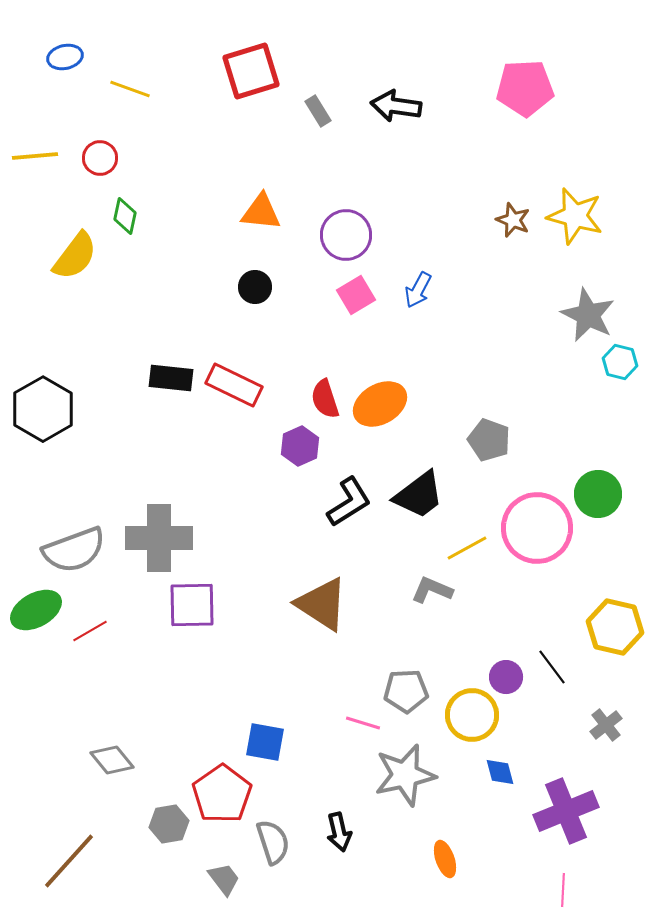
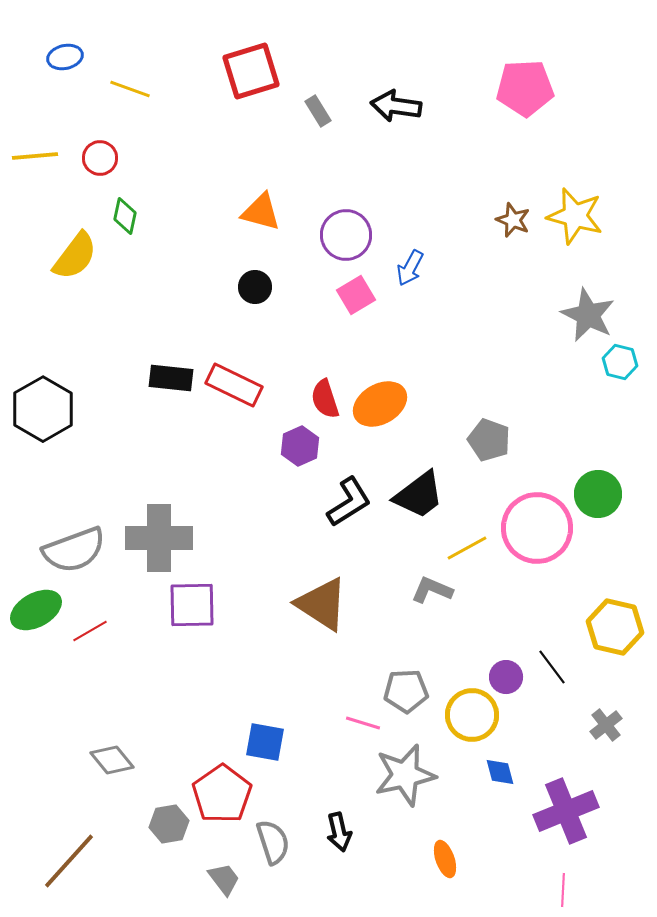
orange triangle at (261, 212): rotated 9 degrees clockwise
blue arrow at (418, 290): moved 8 px left, 22 px up
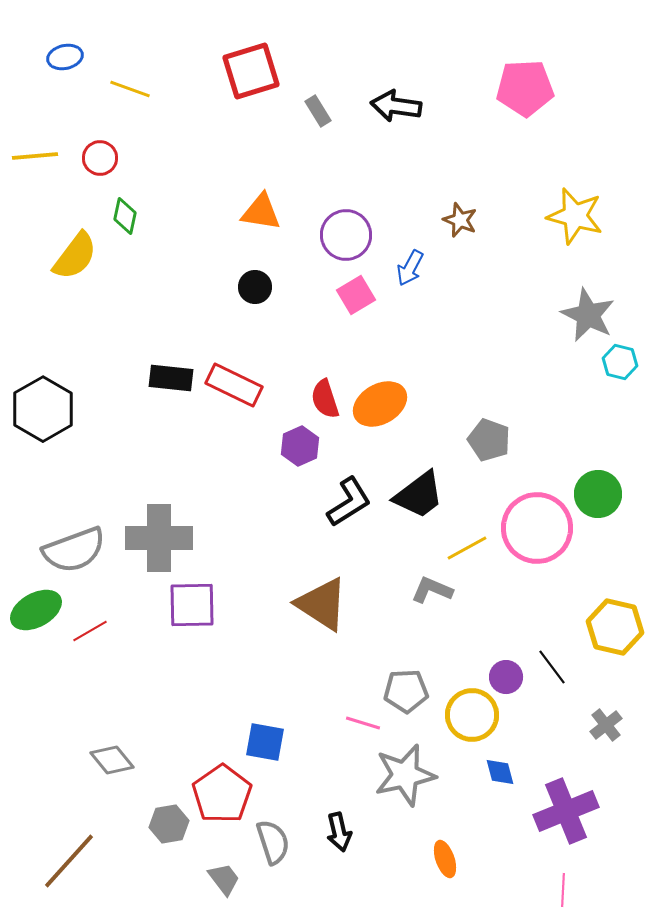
orange triangle at (261, 212): rotated 6 degrees counterclockwise
brown star at (513, 220): moved 53 px left
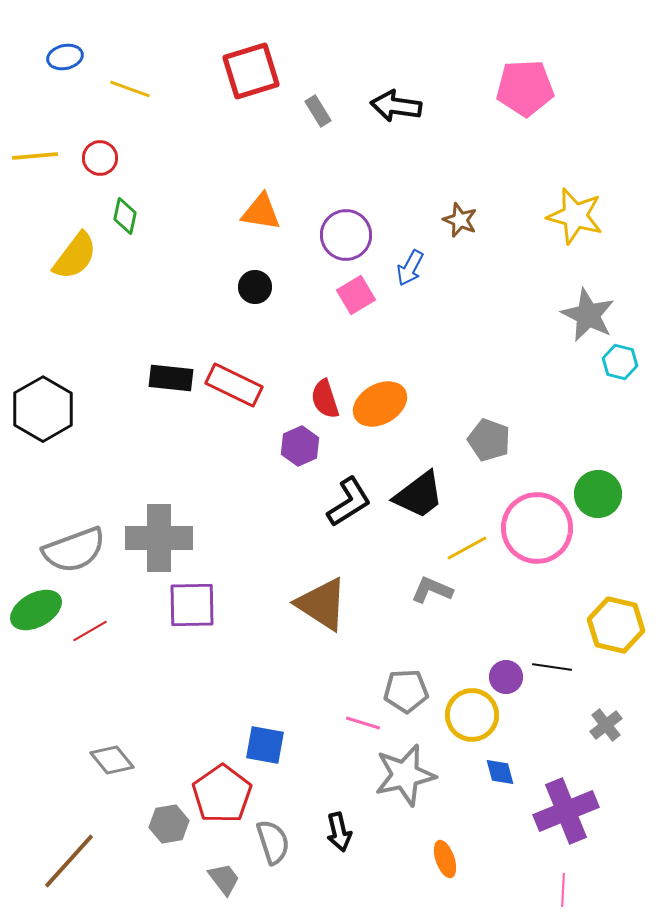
yellow hexagon at (615, 627): moved 1 px right, 2 px up
black line at (552, 667): rotated 45 degrees counterclockwise
blue square at (265, 742): moved 3 px down
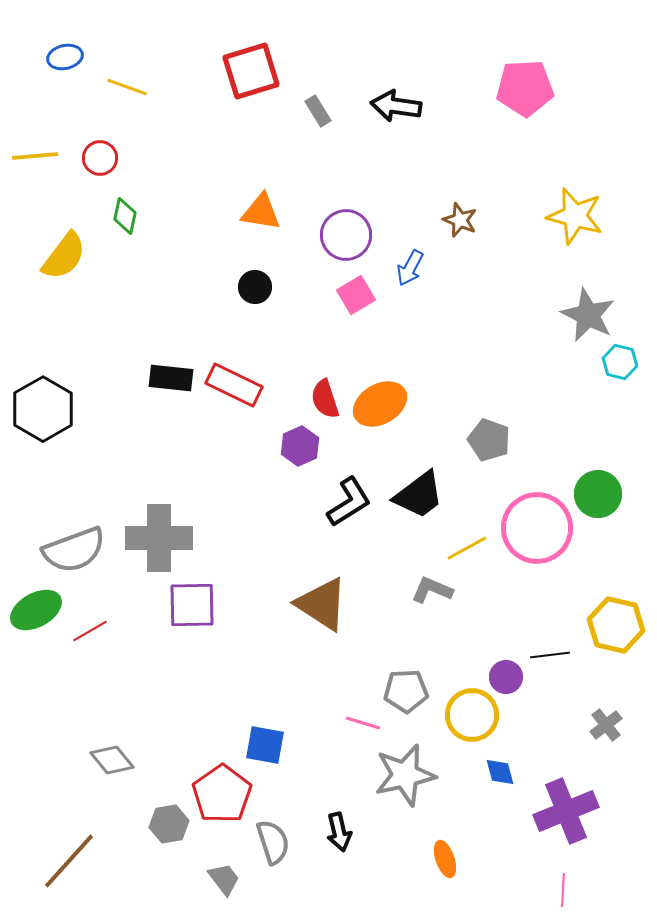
yellow line at (130, 89): moved 3 px left, 2 px up
yellow semicircle at (75, 256): moved 11 px left
black line at (552, 667): moved 2 px left, 12 px up; rotated 15 degrees counterclockwise
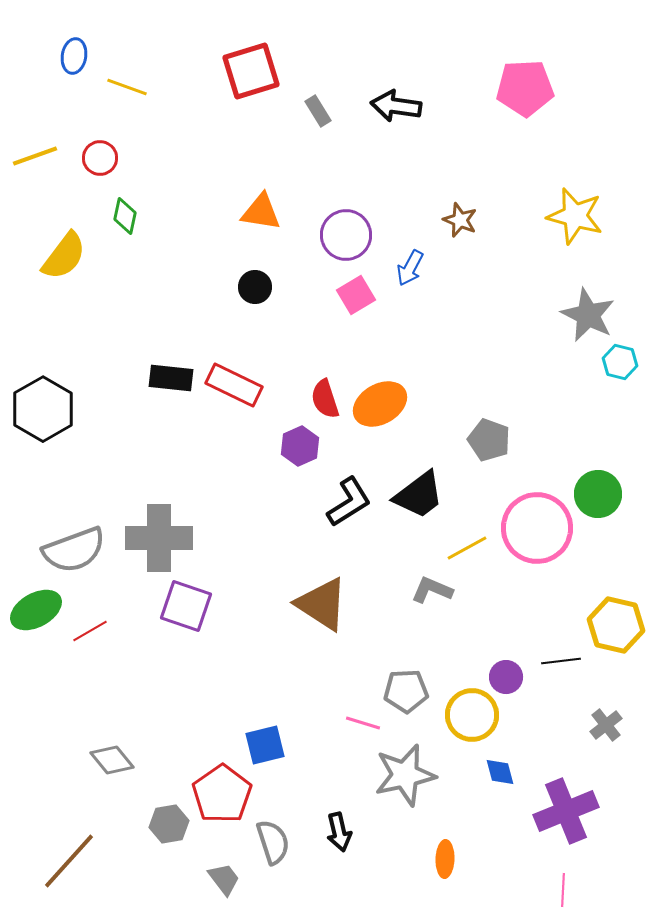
blue ellipse at (65, 57): moved 9 px right, 1 px up; rotated 68 degrees counterclockwise
yellow line at (35, 156): rotated 15 degrees counterclockwise
purple square at (192, 605): moved 6 px left, 1 px down; rotated 20 degrees clockwise
black line at (550, 655): moved 11 px right, 6 px down
blue square at (265, 745): rotated 24 degrees counterclockwise
orange ellipse at (445, 859): rotated 21 degrees clockwise
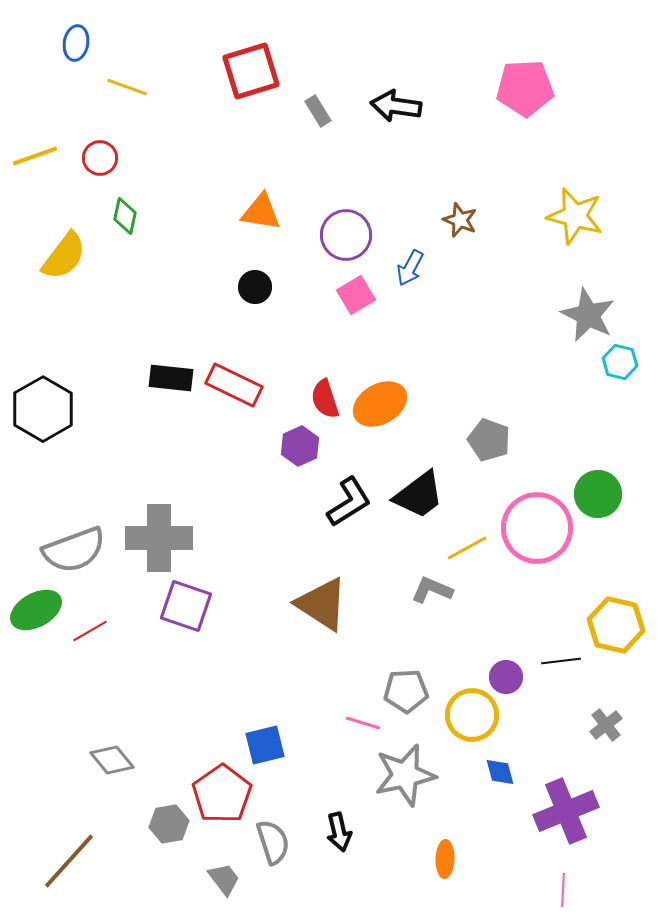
blue ellipse at (74, 56): moved 2 px right, 13 px up
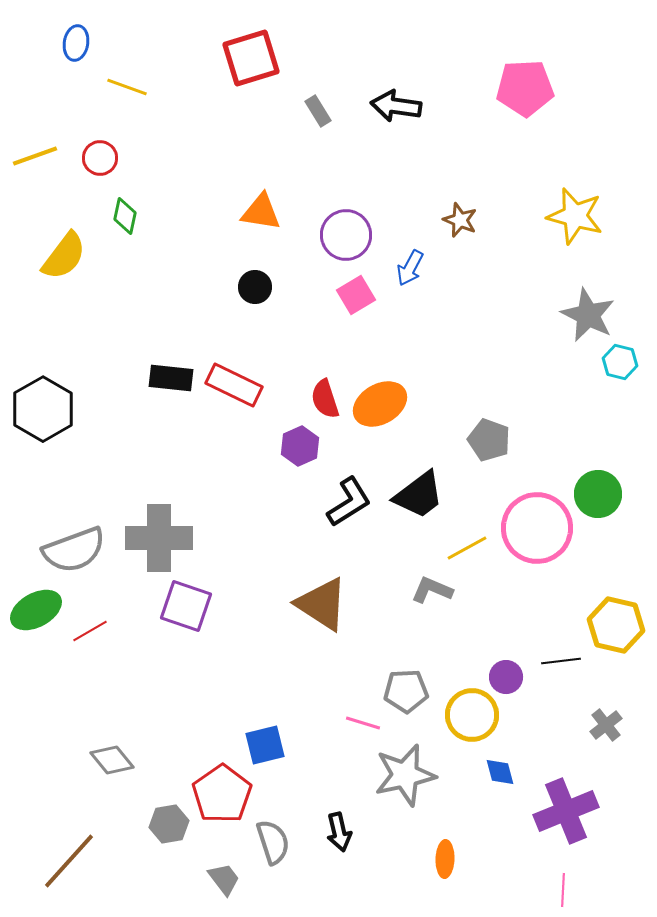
red square at (251, 71): moved 13 px up
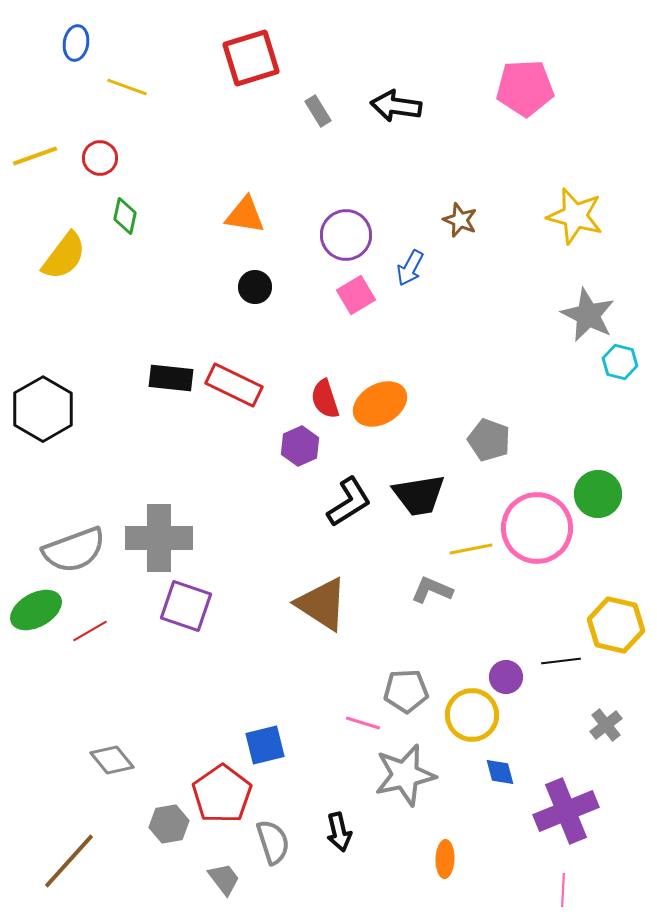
orange triangle at (261, 212): moved 16 px left, 3 px down
black trapezoid at (419, 495): rotated 28 degrees clockwise
yellow line at (467, 548): moved 4 px right, 1 px down; rotated 18 degrees clockwise
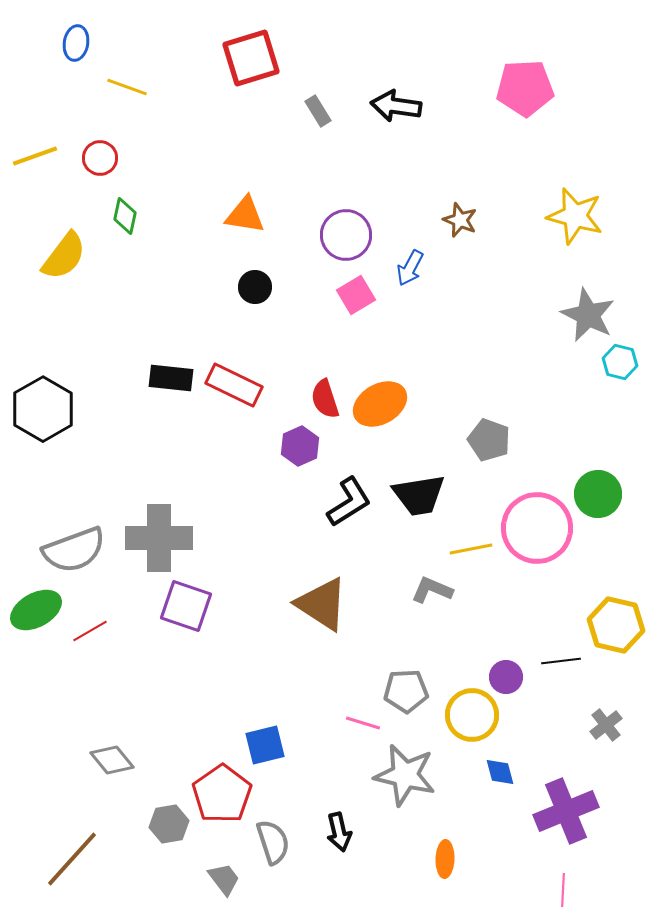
gray star at (405, 775): rotated 26 degrees clockwise
brown line at (69, 861): moved 3 px right, 2 px up
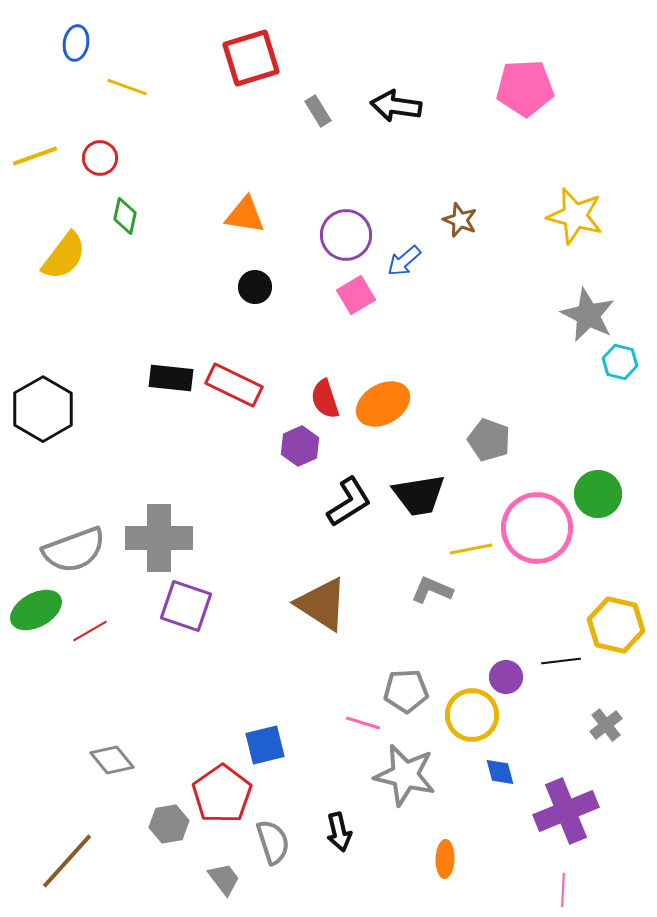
blue arrow at (410, 268): moved 6 px left, 7 px up; rotated 21 degrees clockwise
orange ellipse at (380, 404): moved 3 px right
brown line at (72, 859): moved 5 px left, 2 px down
